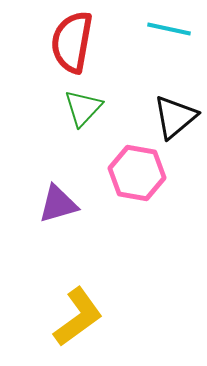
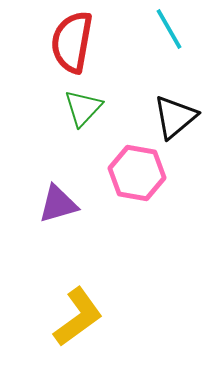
cyan line: rotated 48 degrees clockwise
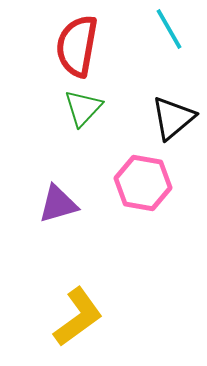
red semicircle: moved 5 px right, 4 px down
black triangle: moved 2 px left, 1 px down
pink hexagon: moved 6 px right, 10 px down
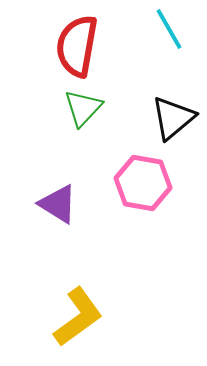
purple triangle: rotated 48 degrees clockwise
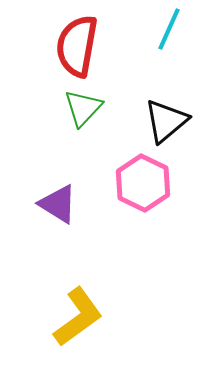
cyan line: rotated 54 degrees clockwise
black triangle: moved 7 px left, 3 px down
pink hexagon: rotated 16 degrees clockwise
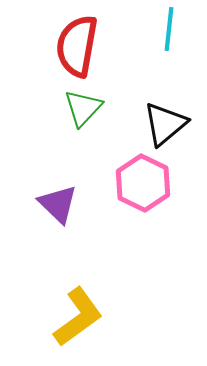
cyan line: rotated 18 degrees counterclockwise
black triangle: moved 1 px left, 3 px down
purple triangle: rotated 12 degrees clockwise
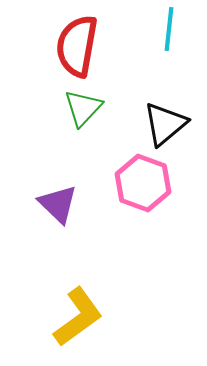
pink hexagon: rotated 6 degrees counterclockwise
